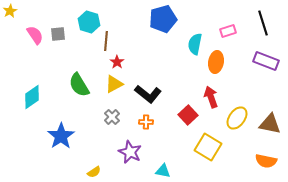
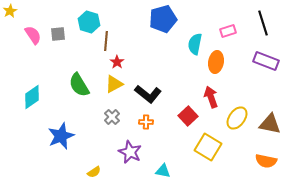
pink semicircle: moved 2 px left
red square: moved 1 px down
blue star: rotated 12 degrees clockwise
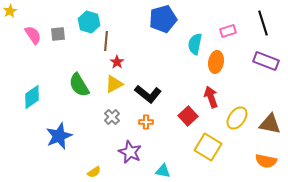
blue star: moved 2 px left
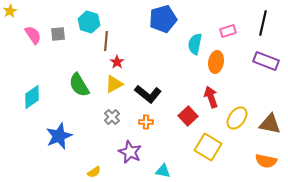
black line: rotated 30 degrees clockwise
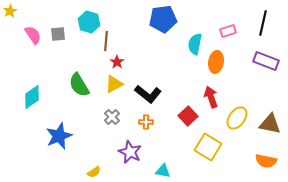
blue pentagon: rotated 8 degrees clockwise
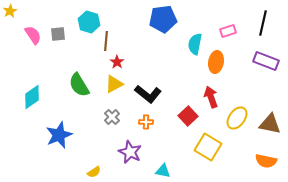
blue star: moved 1 px up
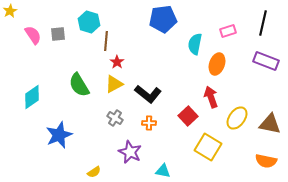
orange ellipse: moved 1 px right, 2 px down; rotated 10 degrees clockwise
gray cross: moved 3 px right, 1 px down; rotated 14 degrees counterclockwise
orange cross: moved 3 px right, 1 px down
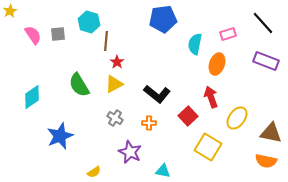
black line: rotated 55 degrees counterclockwise
pink rectangle: moved 3 px down
black L-shape: moved 9 px right
brown triangle: moved 1 px right, 9 px down
blue star: moved 1 px right, 1 px down
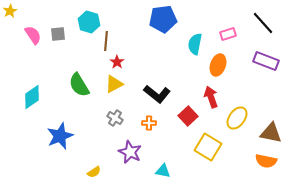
orange ellipse: moved 1 px right, 1 px down
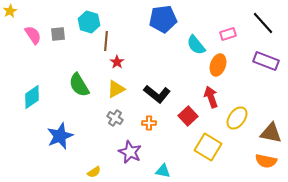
cyan semicircle: moved 1 px right, 1 px down; rotated 50 degrees counterclockwise
yellow triangle: moved 2 px right, 5 px down
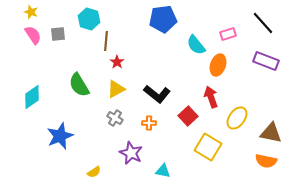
yellow star: moved 21 px right, 1 px down; rotated 24 degrees counterclockwise
cyan hexagon: moved 3 px up
purple star: moved 1 px right, 1 px down
